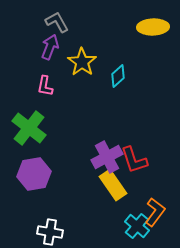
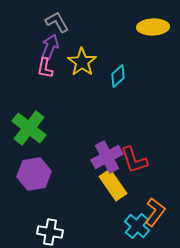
pink L-shape: moved 18 px up
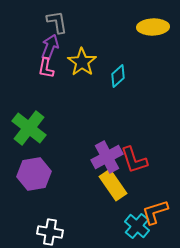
gray L-shape: rotated 20 degrees clockwise
pink L-shape: moved 1 px right
orange L-shape: rotated 144 degrees counterclockwise
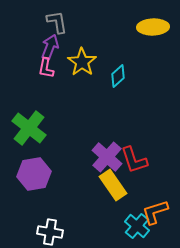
purple cross: rotated 20 degrees counterclockwise
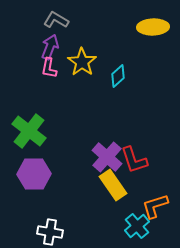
gray L-shape: moved 1 px left, 2 px up; rotated 50 degrees counterclockwise
pink L-shape: moved 3 px right
green cross: moved 3 px down
purple hexagon: rotated 8 degrees clockwise
orange L-shape: moved 6 px up
cyan cross: rotated 10 degrees clockwise
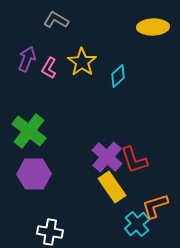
purple arrow: moved 23 px left, 12 px down
pink L-shape: rotated 20 degrees clockwise
yellow rectangle: moved 1 px left, 2 px down
cyan cross: moved 2 px up
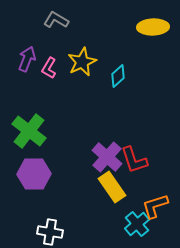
yellow star: rotated 12 degrees clockwise
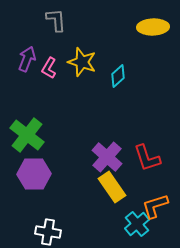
gray L-shape: rotated 55 degrees clockwise
yellow star: rotated 28 degrees counterclockwise
green cross: moved 2 px left, 4 px down
red L-shape: moved 13 px right, 2 px up
white cross: moved 2 px left
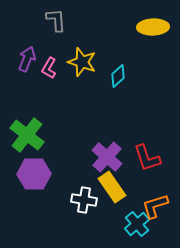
white cross: moved 36 px right, 32 px up
